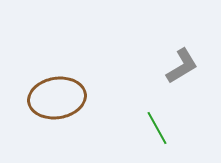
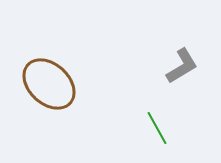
brown ellipse: moved 8 px left, 14 px up; rotated 52 degrees clockwise
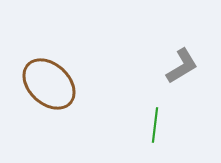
green line: moved 2 px left, 3 px up; rotated 36 degrees clockwise
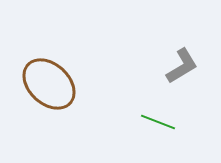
green line: moved 3 px right, 3 px up; rotated 76 degrees counterclockwise
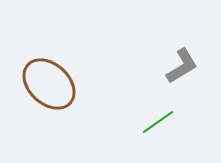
green line: rotated 56 degrees counterclockwise
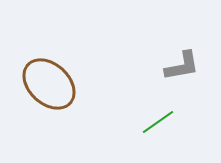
gray L-shape: rotated 21 degrees clockwise
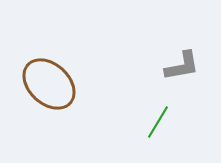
green line: rotated 24 degrees counterclockwise
